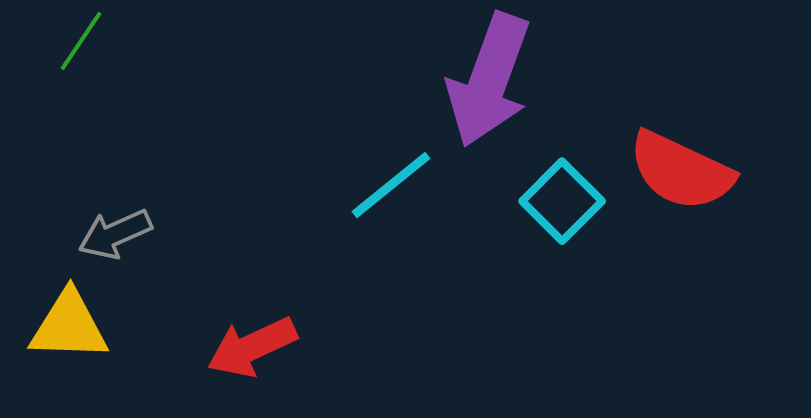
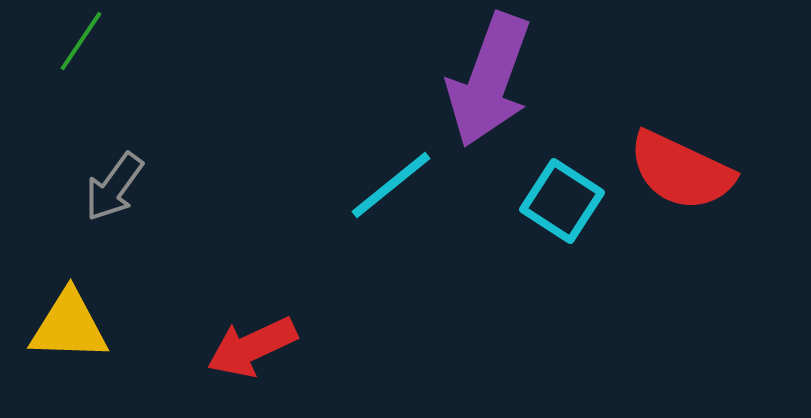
cyan square: rotated 12 degrees counterclockwise
gray arrow: moved 1 px left, 47 px up; rotated 30 degrees counterclockwise
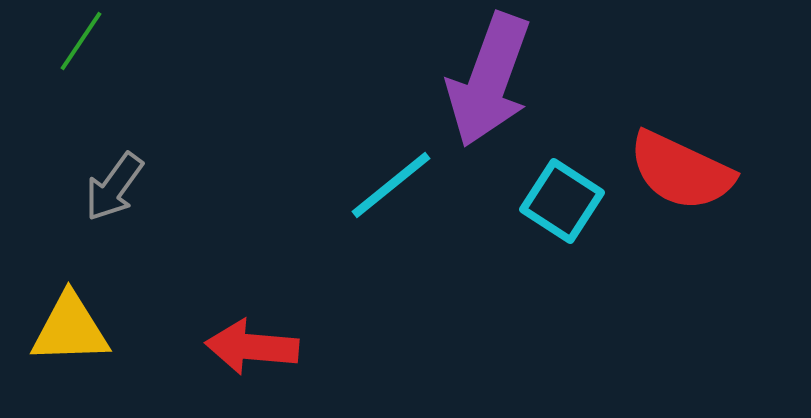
yellow triangle: moved 1 px right, 3 px down; rotated 4 degrees counterclockwise
red arrow: rotated 30 degrees clockwise
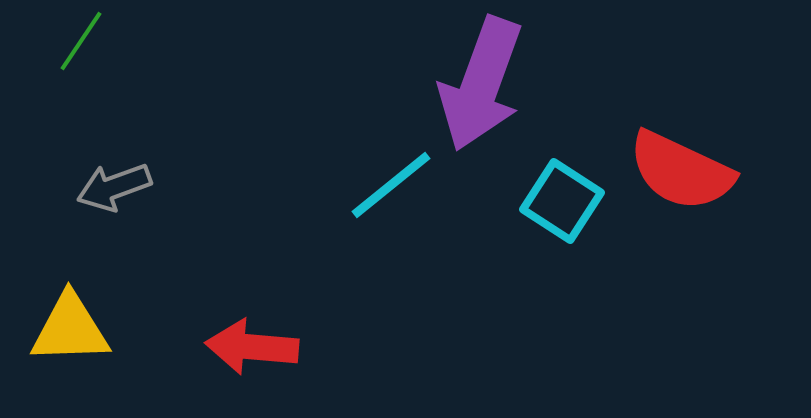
purple arrow: moved 8 px left, 4 px down
gray arrow: rotated 34 degrees clockwise
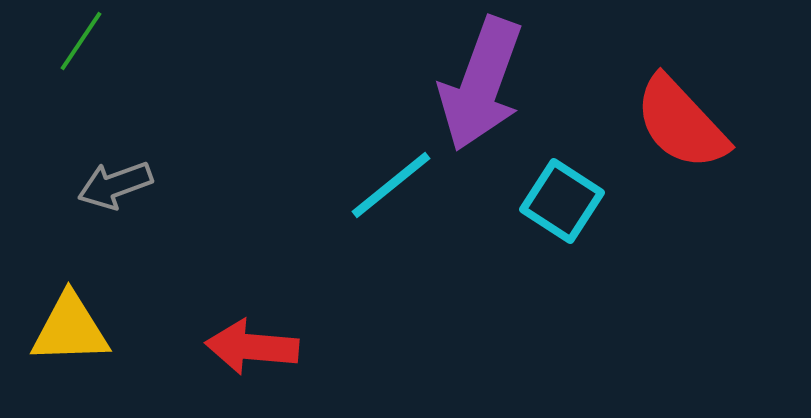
red semicircle: moved 48 px up; rotated 22 degrees clockwise
gray arrow: moved 1 px right, 2 px up
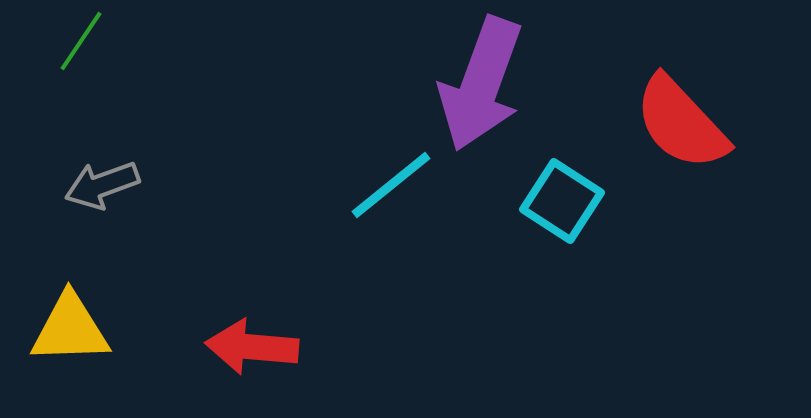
gray arrow: moved 13 px left
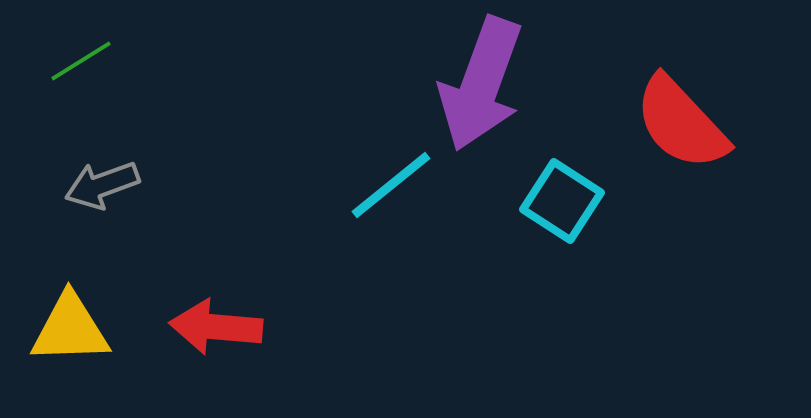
green line: moved 20 px down; rotated 24 degrees clockwise
red arrow: moved 36 px left, 20 px up
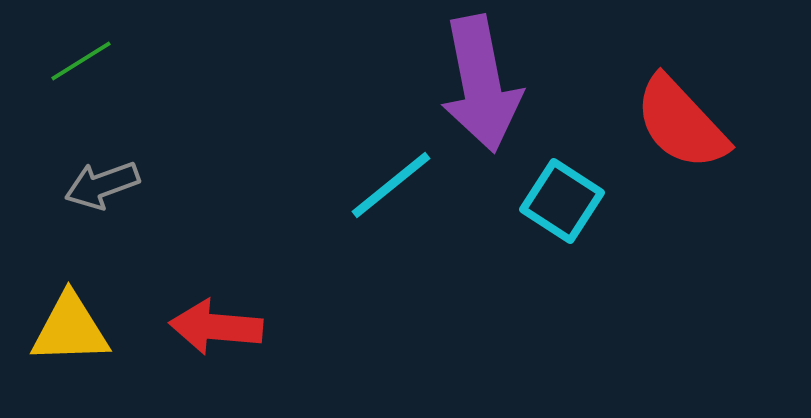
purple arrow: rotated 31 degrees counterclockwise
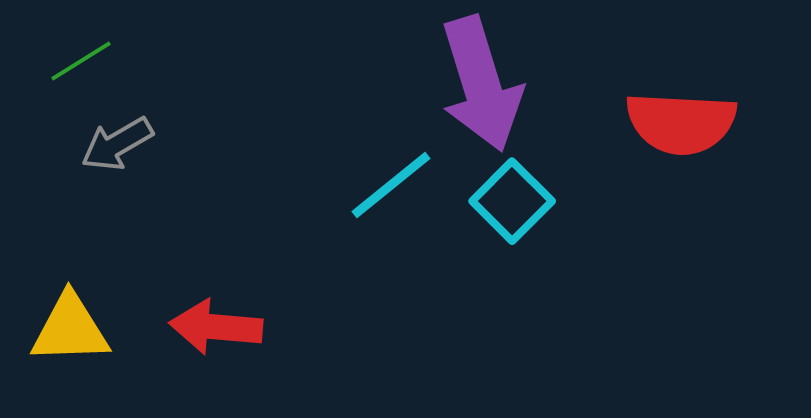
purple arrow: rotated 6 degrees counterclockwise
red semicircle: rotated 44 degrees counterclockwise
gray arrow: moved 15 px right, 41 px up; rotated 10 degrees counterclockwise
cyan square: moved 50 px left; rotated 12 degrees clockwise
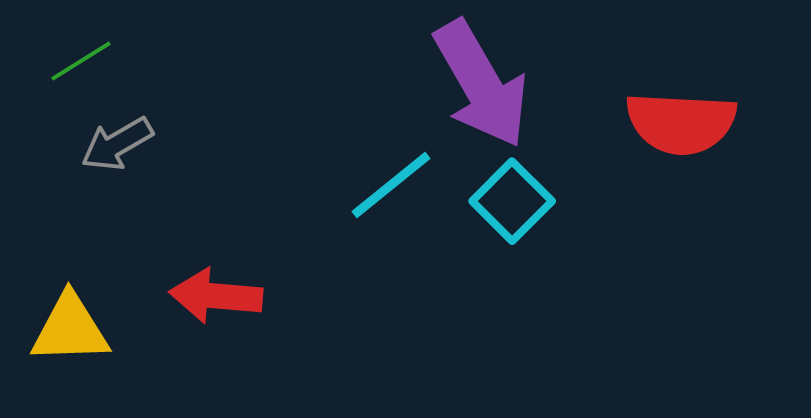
purple arrow: rotated 13 degrees counterclockwise
red arrow: moved 31 px up
